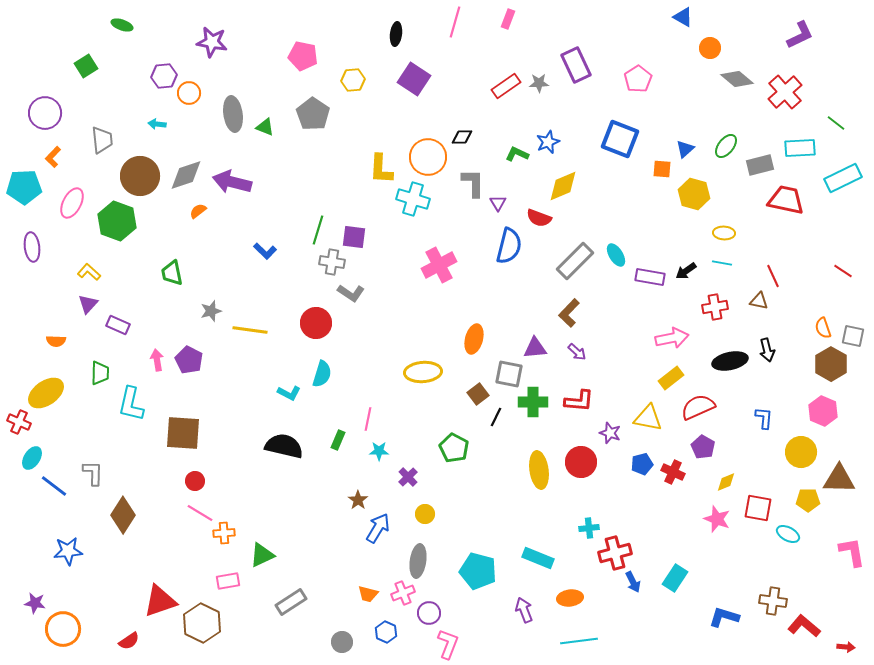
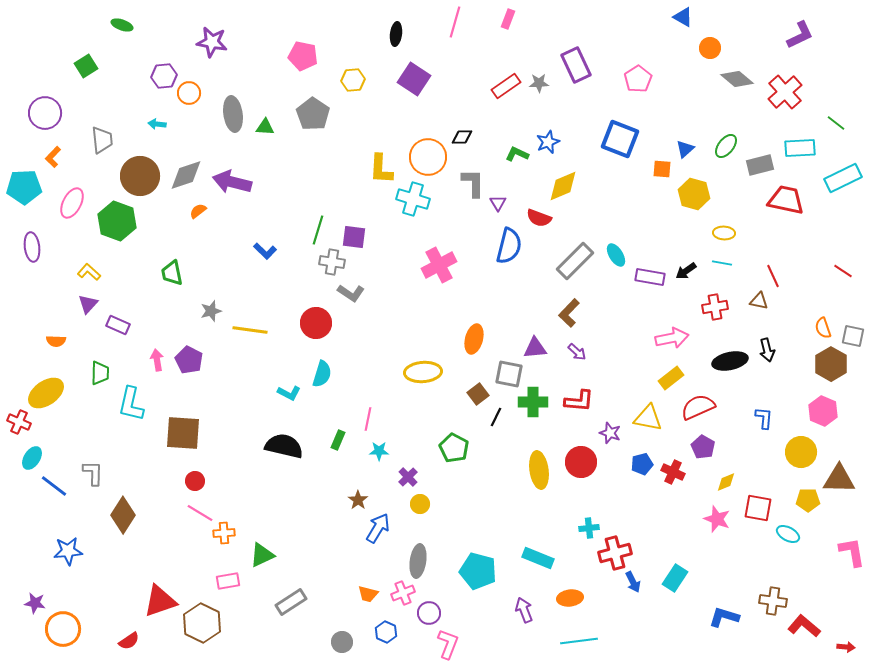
green triangle at (265, 127): rotated 18 degrees counterclockwise
yellow circle at (425, 514): moved 5 px left, 10 px up
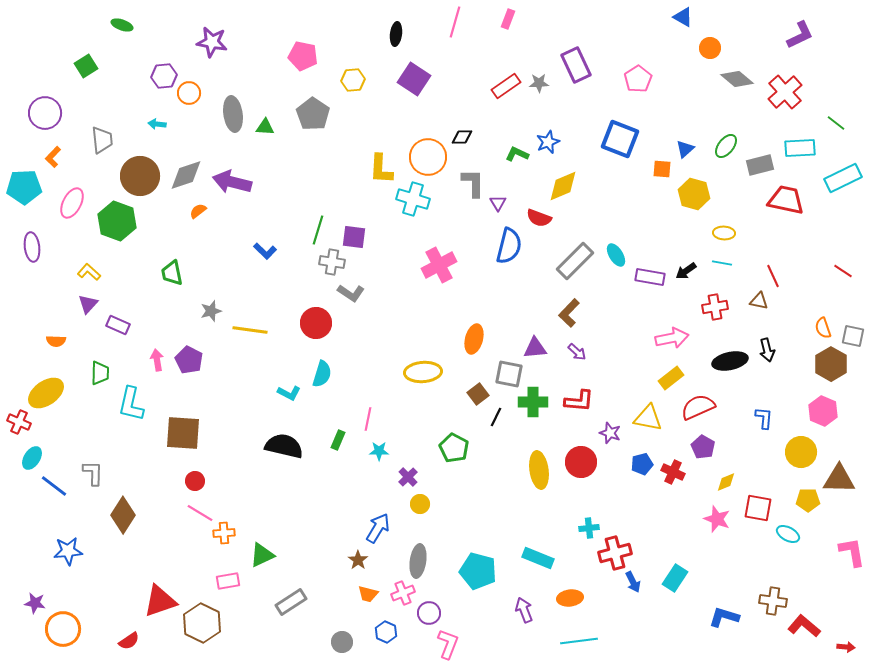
brown star at (358, 500): moved 60 px down
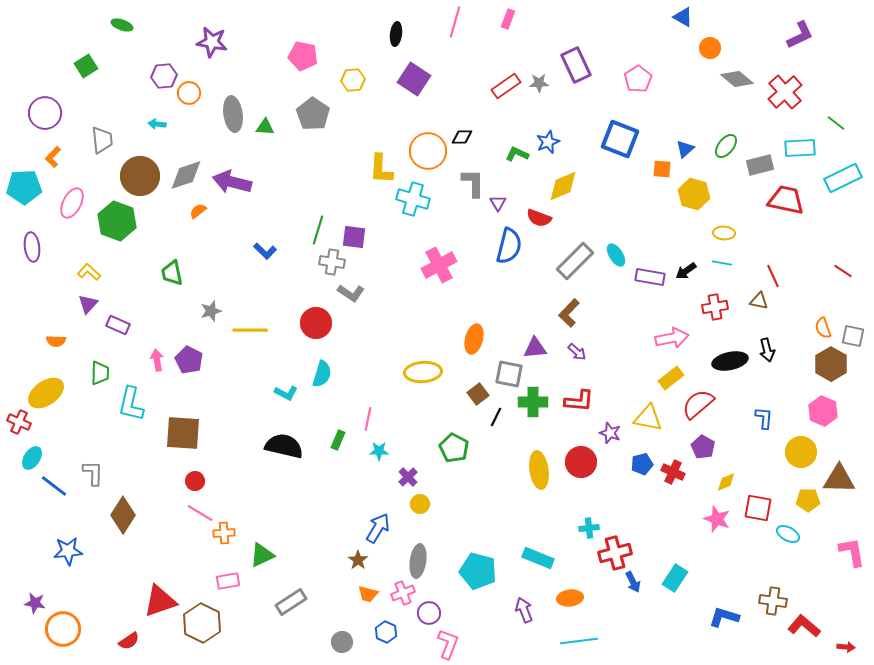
orange circle at (428, 157): moved 6 px up
yellow line at (250, 330): rotated 8 degrees counterclockwise
cyan L-shape at (289, 393): moved 3 px left
red semicircle at (698, 407): moved 3 px up; rotated 16 degrees counterclockwise
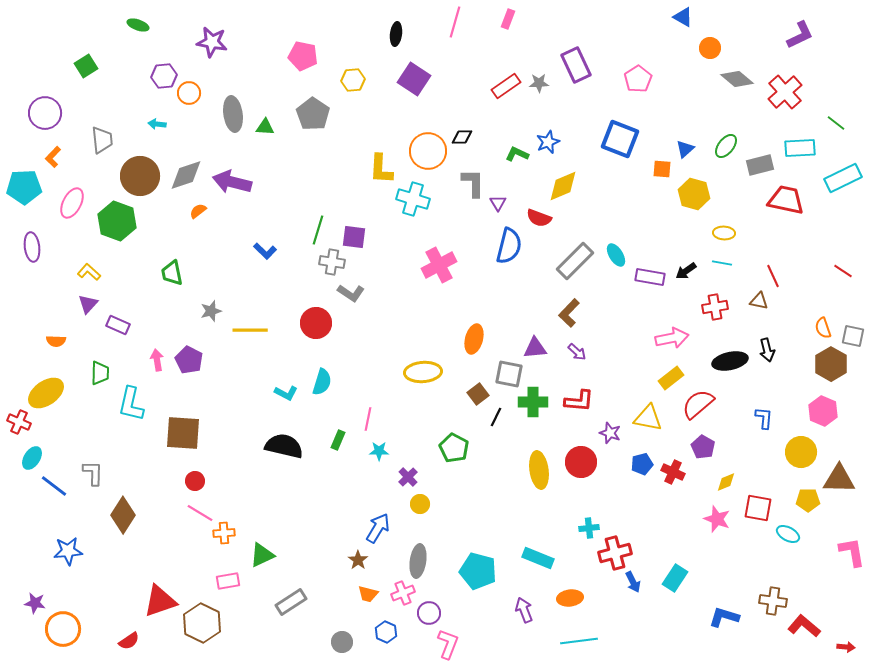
green ellipse at (122, 25): moved 16 px right
cyan semicircle at (322, 374): moved 8 px down
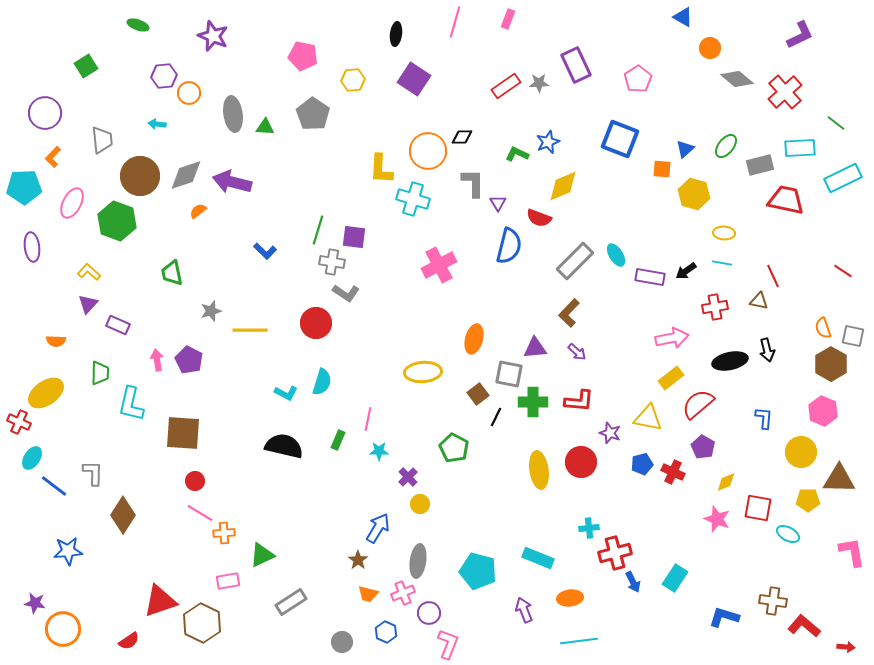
purple star at (212, 42): moved 1 px right, 6 px up; rotated 12 degrees clockwise
gray L-shape at (351, 293): moved 5 px left
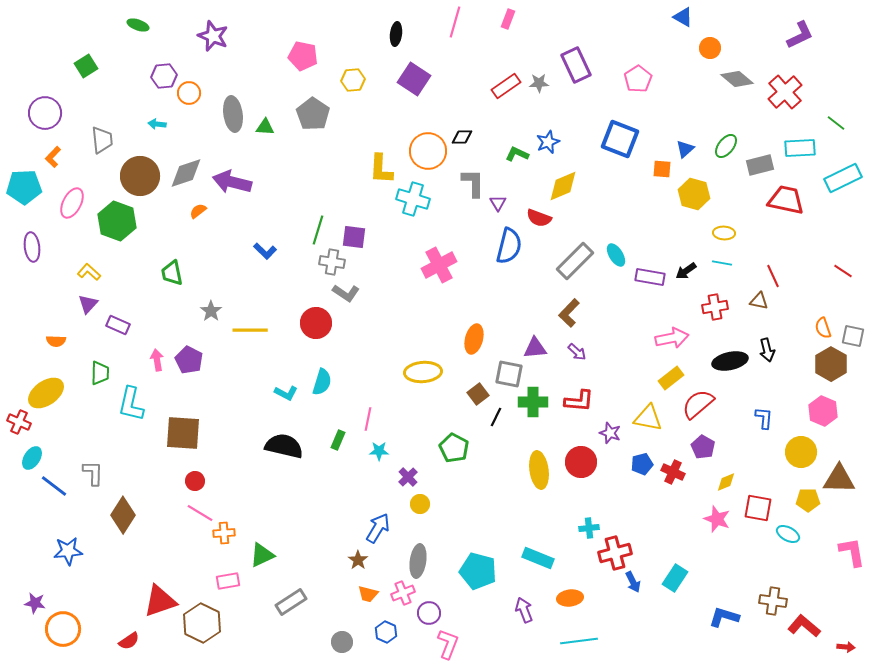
gray diamond at (186, 175): moved 2 px up
gray star at (211, 311): rotated 20 degrees counterclockwise
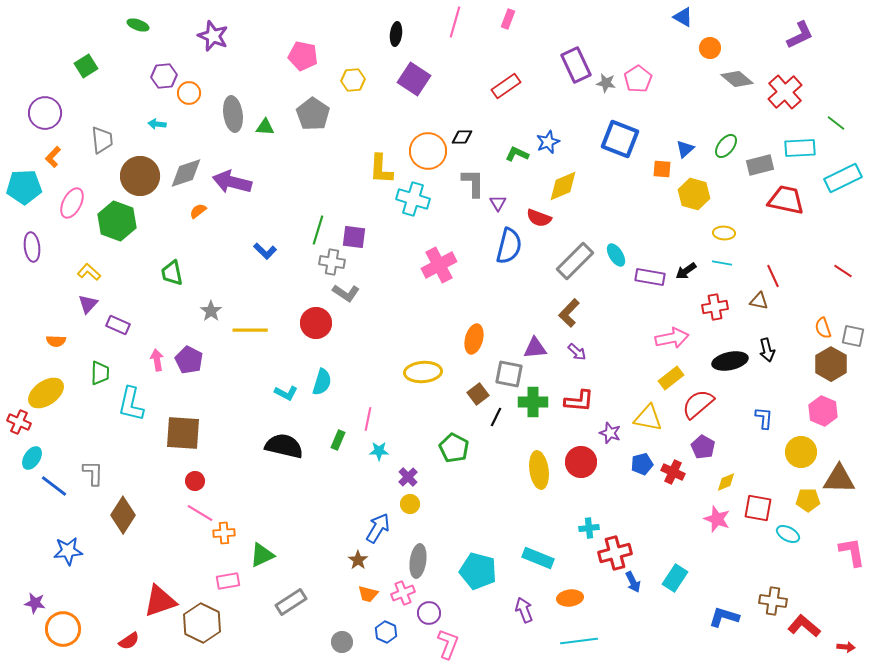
gray star at (539, 83): moved 67 px right; rotated 12 degrees clockwise
yellow circle at (420, 504): moved 10 px left
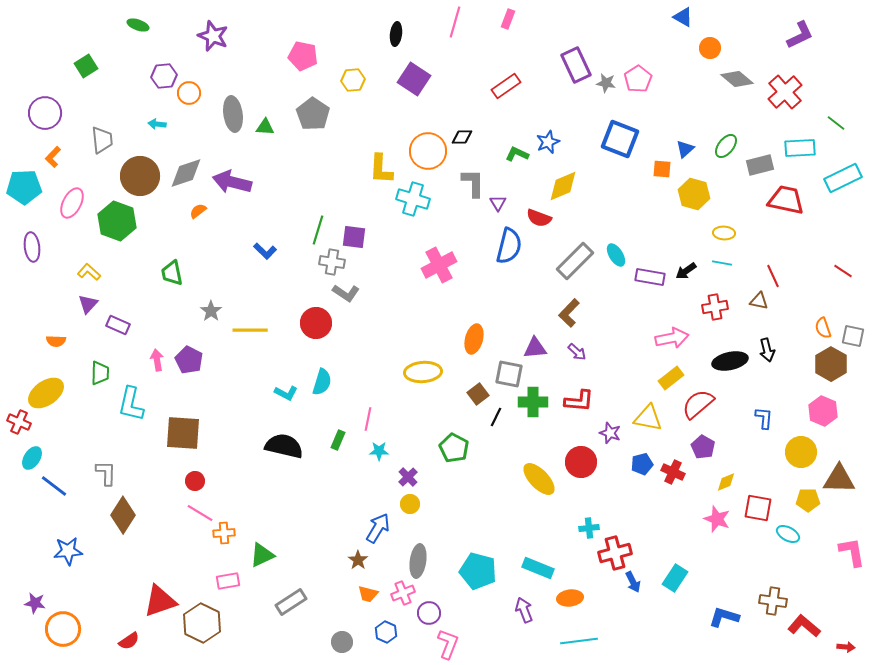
yellow ellipse at (539, 470): moved 9 px down; rotated 36 degrees counterclockwise
gray L-shape at (93, 473): moved 13 px right
cyan rectangle at (538, 558): moved 10 px down
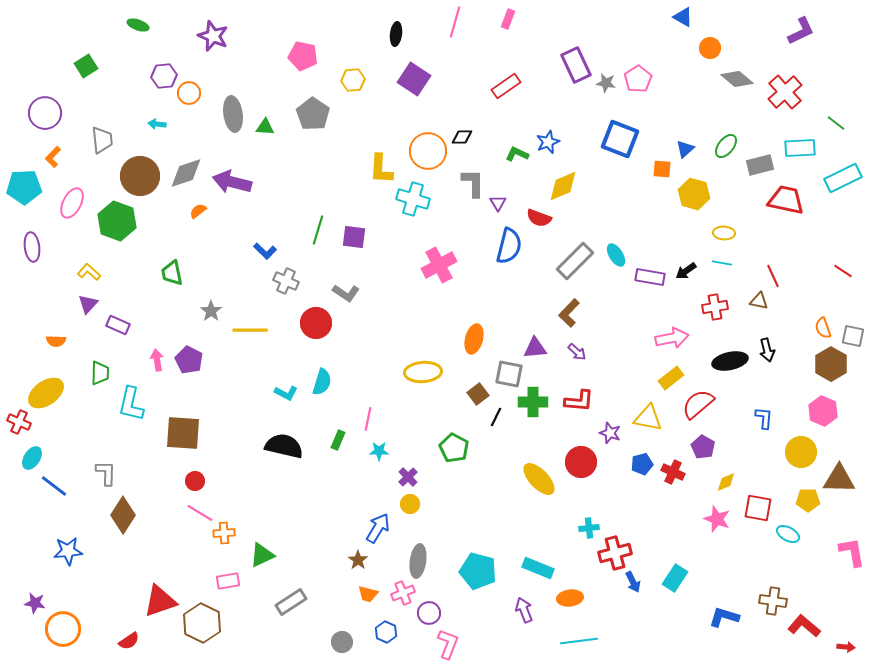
purple L-shape at (800, 35): moved 1 px right, 4 px up
gray cross at (332, 262): moved 46 px left, 19 px down; rotated 15 degrees clockwise
